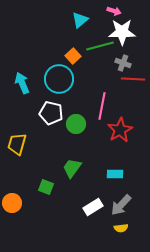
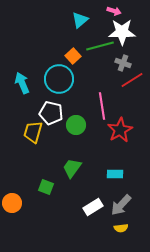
red line: moved 1 px left, 1 px down; rotated 35 degrees counterclockwise
pink line: rotated 20 degrees counterclockwise
green circle: moved 1 px down
yellow trapezoid: moved 16 px right, 12 px up
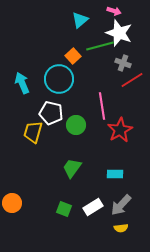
white star: moved 3 px left, 1 px down; rotated 20 degrees clockwise
green square: moved 18 px right, 22 px down
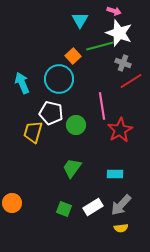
cyan triangle: rotated 18 degrees counterclockwise
red line: moved 1 px left, 1 px down
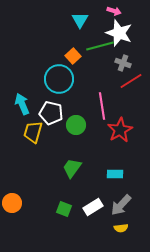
cyan arrow: moved 21 px down
